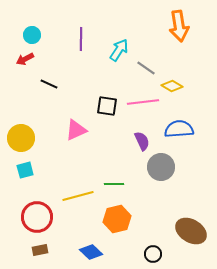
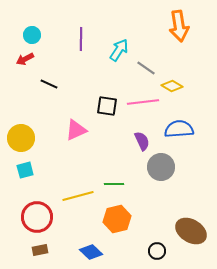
black circle: moved 4 px right, 3 px up
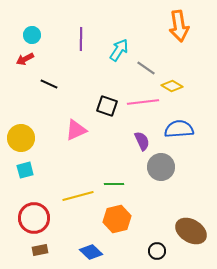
black square: rotated 10 degrees clockwise
red circle: moved 3 px left, 1 px down
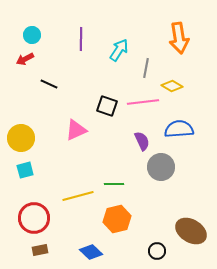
orange arrow: moved 12 px down
gray line: rotated 66 degrees clockwise
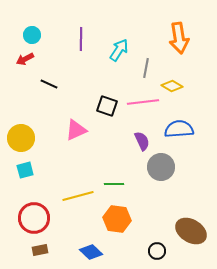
orange hexagon: rotated 20 degrees clockwise
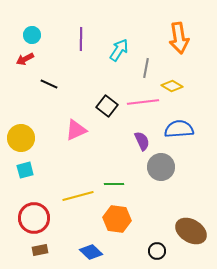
black square: rotated 20 degrees clockwise
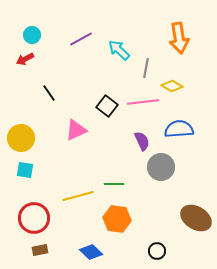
purple line: rotated 60 degrees clockwise
cyan arrow: rotated 80 degrees counterclockwise
black line: moved 9 px down; rotated 30 degrees clockwise
cyan square: rotated 24 degrees clockwise
brown ellipse: moved 5 px right, 13 px up
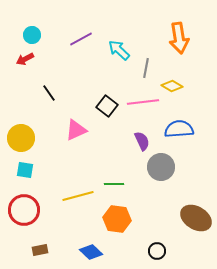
red circle: moved 10 px left, 8 px up
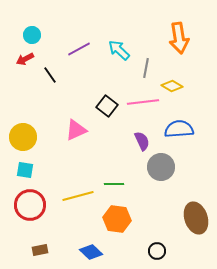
purple line: moved 2 px left, 10 px down
black line: moved 1 px right, 18 px up
yellow circle: moved 2 px right, 1 px up
red circle: moved 6 px right, 5 px up
brown ellipse: rotated 40 degrees clockwise
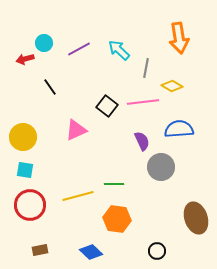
cyan circle: moved 12 px right, 8 px down
red arrow: rotated 12 degrees clockwise
black line: moved 12 px down
